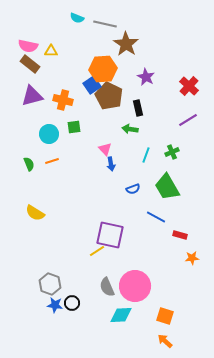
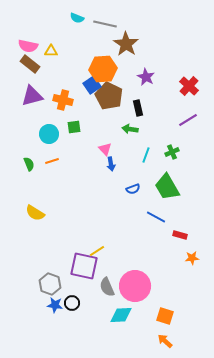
purple square: moved 26 px left, 31 px down
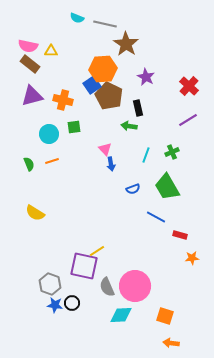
green arrow: moved 1 px left, 3 px up
orange arrow: moved 6 px right, 2 px down; rotated 35 degrees counterclockwise
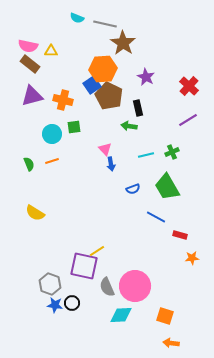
brown star: moved 3 px left, 1 px up
cyan circle: moved 3 px right
cyan line: rotated 56 degrees clockwise
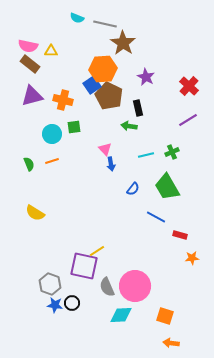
blue semicircle: rotated 32 degrees counterclockwise
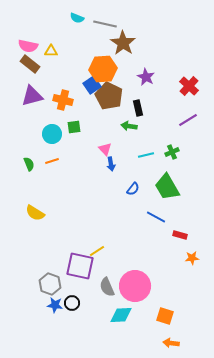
purple square: moved 4 px left
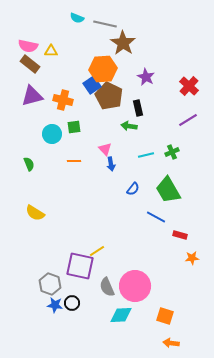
orange line: moved 22 px right; rotated 16 degrees clockwise
green trapezoid: moved 1 px right, 3 px down
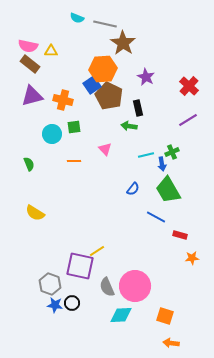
blue arrow: moved 51 px right
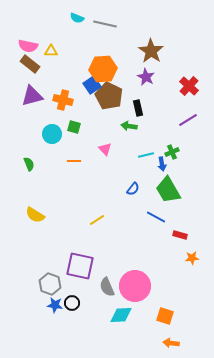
brown star: moved 28 px right, 8 px down
green square: rotated 24 degrees clockwise
yellow semicircle: moved 2 px down
yellow line: moved 31 px up
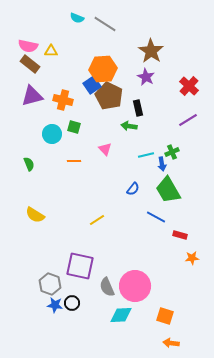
gray line: rotated 20 degrees clockwise
